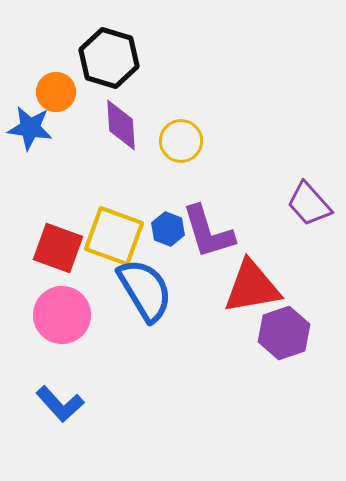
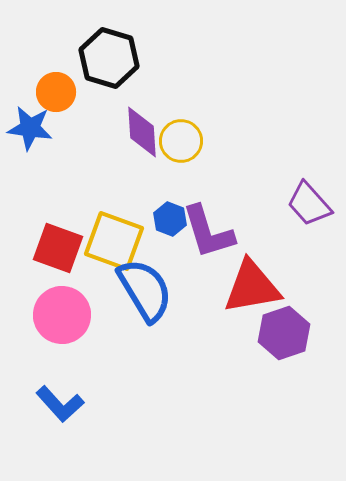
purple diamond: moved 21 px right, 7 px down
blue hexagon: moved 2 px right, 10 px up
yellow square: moved 5 px down
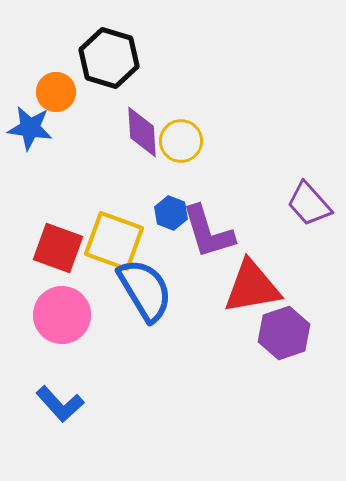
blue hexagon: moved 1 px right, 6 px up
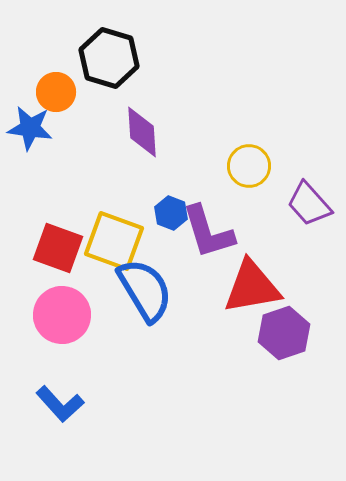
yellow circle: moved 68 px right, 25 px down
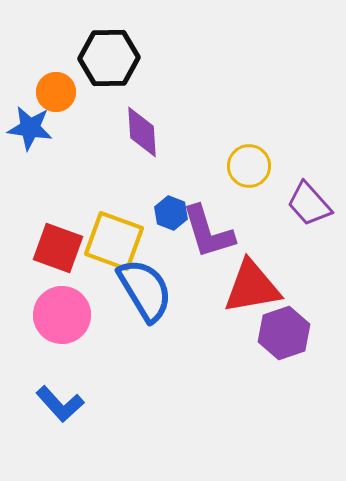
black hexagon: rotated 18 degrees counterclockwise
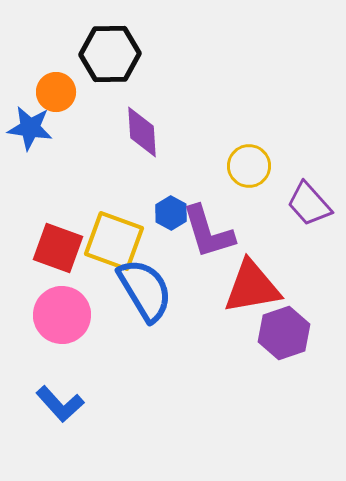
black hexagon: moved 1 px right, 4 px up
blue hexagon: rotated 8 degrees clockwise
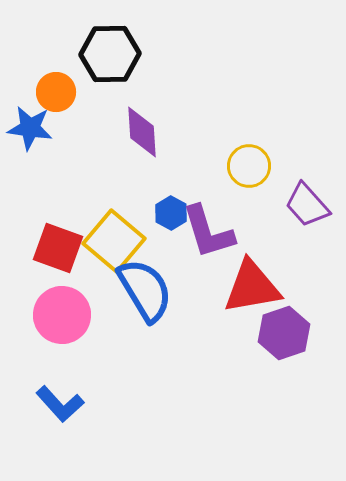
purple trapezoid: moved 2 px left, 1 px down
yellow square: rotated 20 degrees clockwise
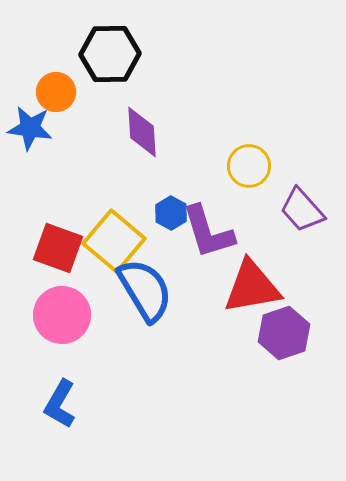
purple trapezoid: moved 5 px left, 5 px down
blue L-shape: rotated 72 degrees clockwise
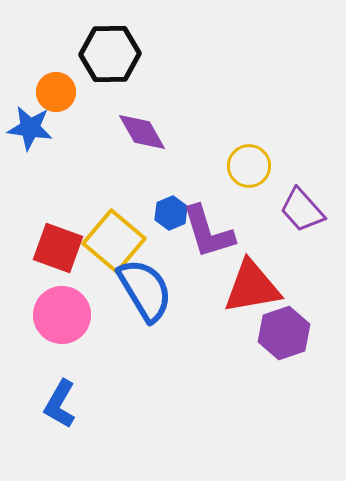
purple diamond: rotated 26 degrees counterclockwise
blue hexagon: rotated 8 degrees clockwise
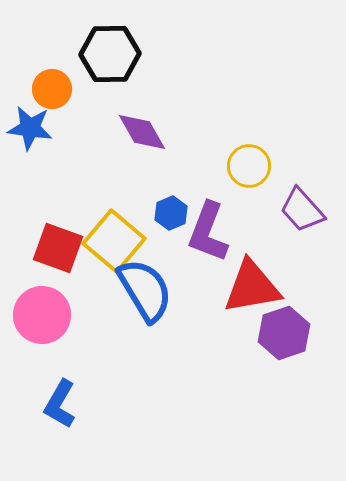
orange circle: moved 4 px left, 3 px up
purple L-shape: rotated 38 degrees clockwise
pink circle: moved 20 px left
